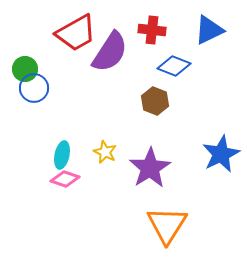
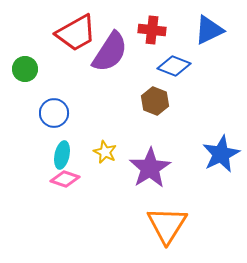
blue circle: moved 20 px right, 25 px down
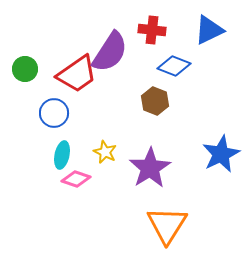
red trapezoid: moved 1 px right, 41 px down; rotated 6 degrees counterclockwise
pink diamond: moved 11 px right
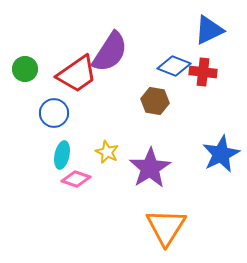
red cross: moved 51 px right, 42 px down
brown hexagon: rotated 12 degrees counterclockwise
yellow star: moved 2 px right
orange triangle: moved 1 px left, 2 px down
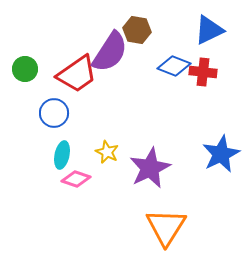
brown hexagon: moved 18 px left, 71 px up
purple star: rotated 6 degrees clockwise
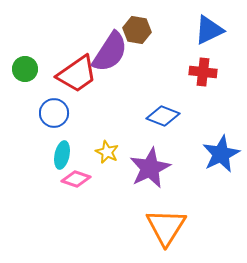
blue diamond: moved 11 px left, 50 px down
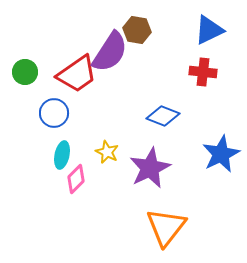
green circle: moved 3 px down
pink diamond: rotated 64 degrees counterclockwise
orange triangle: rotated 6 degrees clockwise
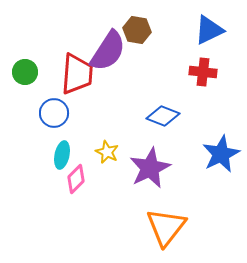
purple semicircle: moved 2 px left, 1 px up
red trapezoid: rotated 51 degrees counterclockwise
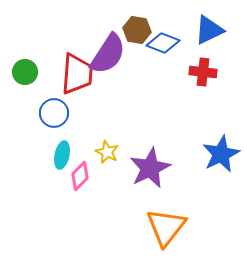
purple semicircle: moved 3 px down
blue diamond: moved 73 px up
pink diamond: moved 4 px right, 3 px up
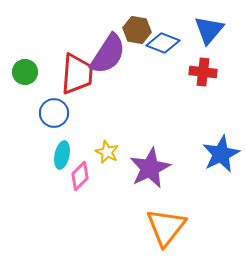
blue triangle: rotated 24 degrees counterclockwise
